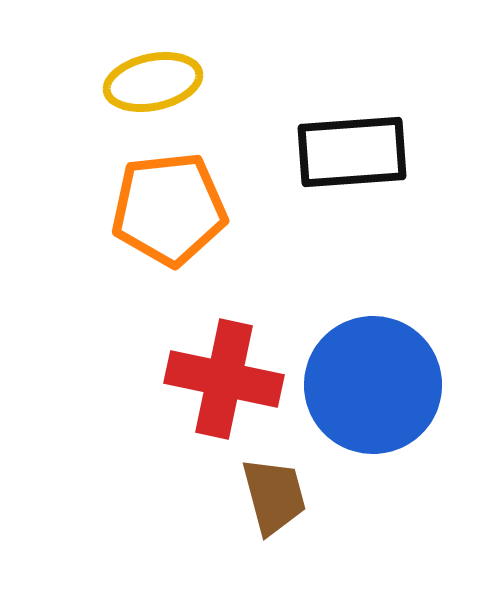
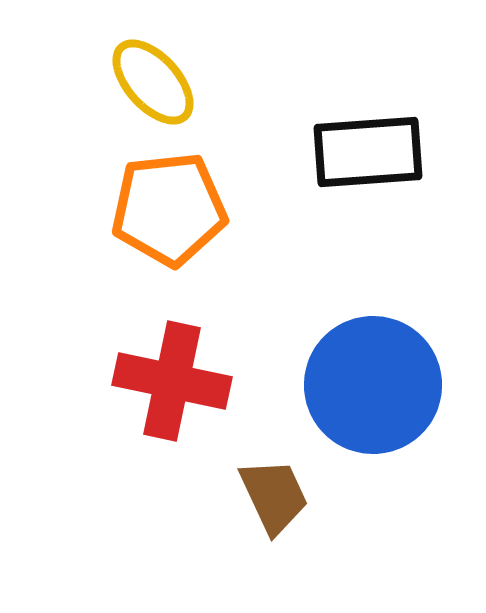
yellow ellipse: rotated 60 degrees clockwise
black rectangle: moved 16 px right
red cross: moved 52 px left, 2 px down
brown trapezoid: rotated 10 degrees counterclockwise
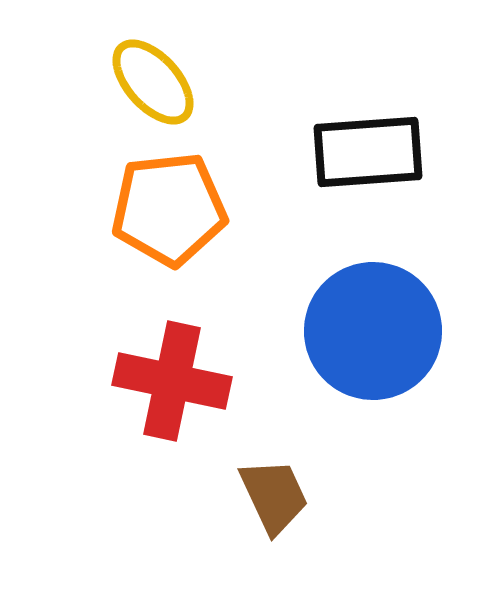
blue circle: moved 54 px up
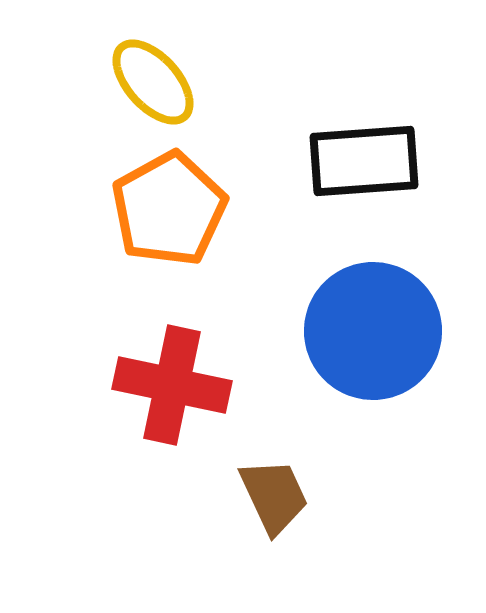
black rectangle: moved 4 px left, 9 px down
orange pentagon: rotated 23 degrees counterclockwise
red cross: moved 4 px down
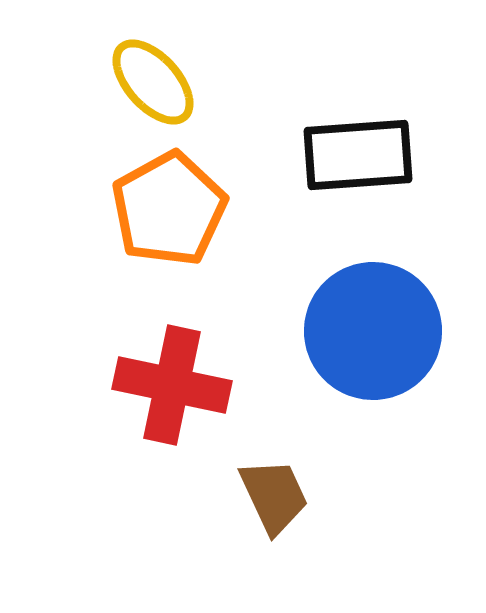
black rectangle: moved 6 px left, 6 px up
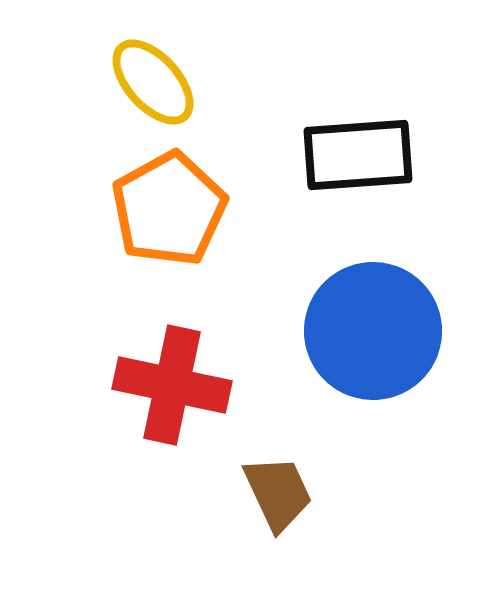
brown trapezoid: moved 4 px right, 3 px up
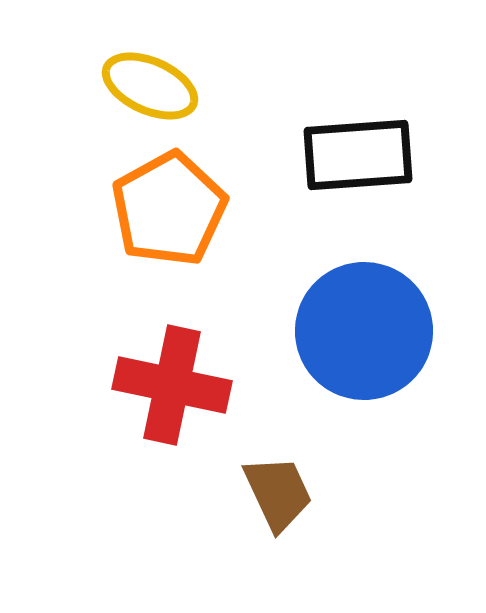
yellow ellipse: moved 3 px left, 4 px down; rotated 24 degrees counterclockwise
blue circle: moved 9 px left
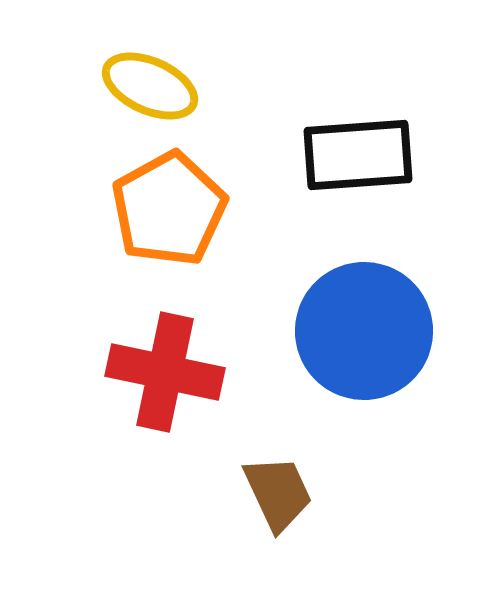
red cross: moved 7 px left, 13 px up
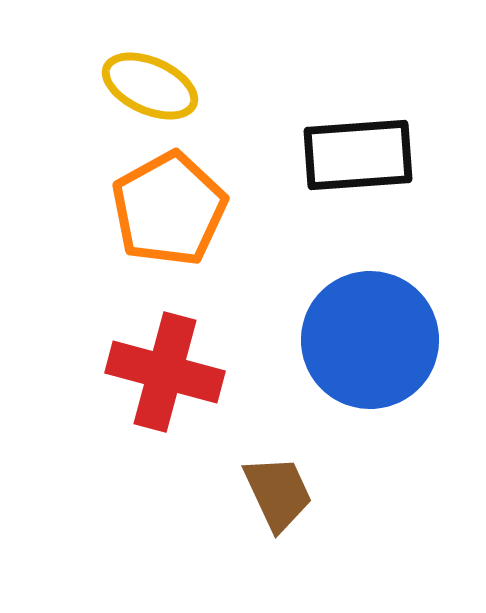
blue circle: moved 6 px right, 9 px down
red cross: rotated 3 degrees clockwise
